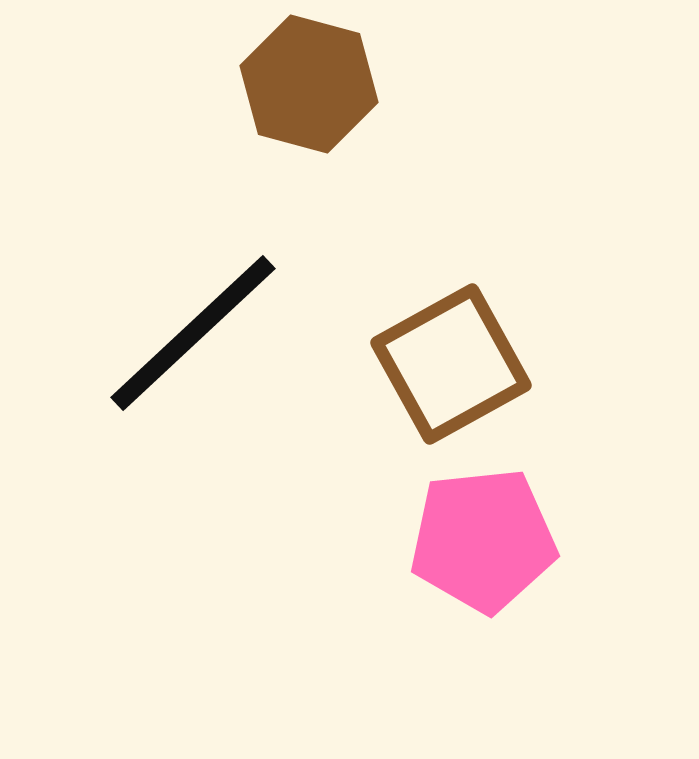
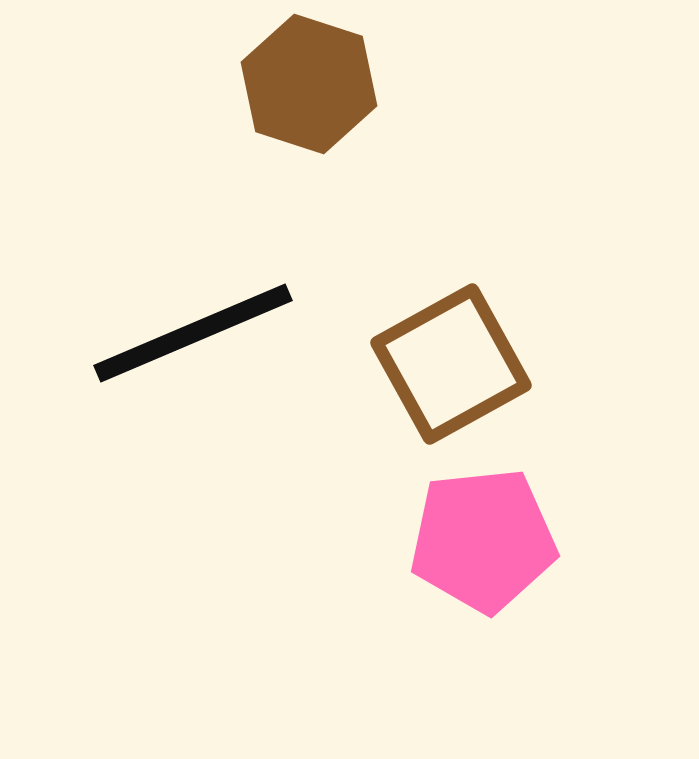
brown hexagon: rotated 3 degrees clockwise
black line: rotated 20 degrees clockwise
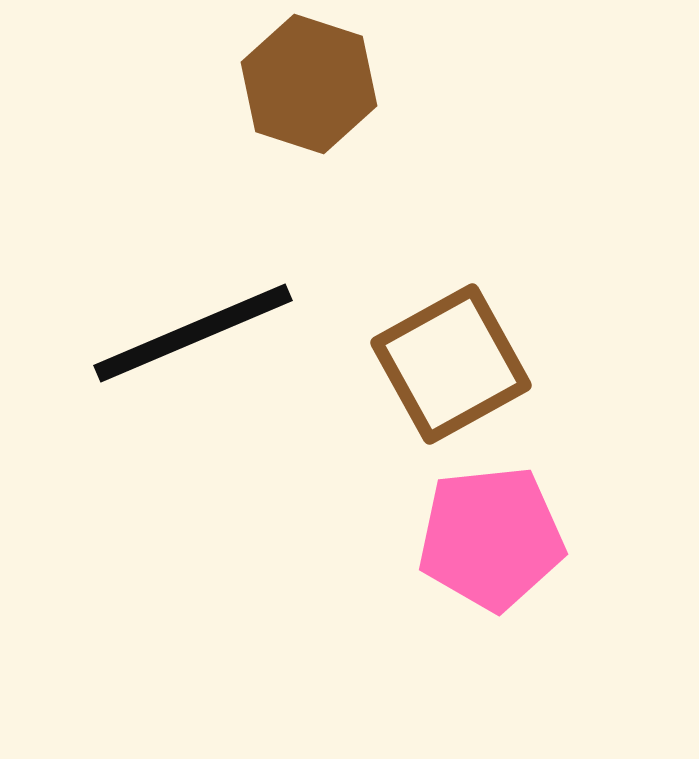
pink pentagon: moved 8 px right, 2 px up
